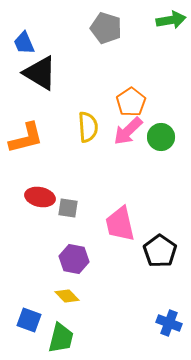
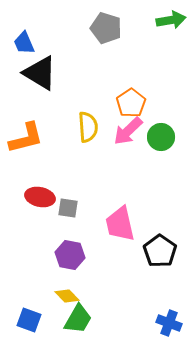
orange pentagon: moved 1 px down
purple hexagon: moved 4 px left, 4 px up
green trapezoid: moved 17 px right, 19 px up; rotated 16 degrees clockwise
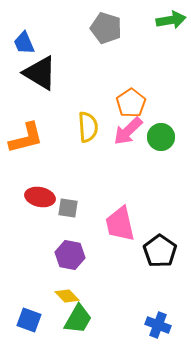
blue cross: moved 11 px left, 2 px down
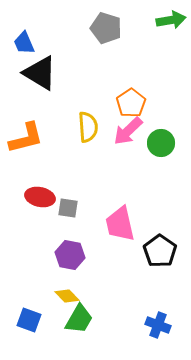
green circle: moved 6 px down
green trapezoid: moved 1 px right
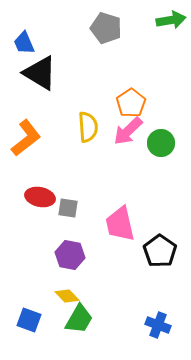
orange L-shape: rotated 24 degrees counterclockwise
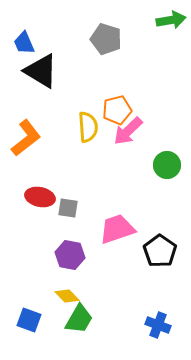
gray pentagon: moved 11 px down
black triangle: moved 1 px right, 2 px up
orange pentagon: moved 14 px left, 7 px down; rotated 20 degrees clockwise
green circle: moved 6 px right, 22 px down
pink trapezoid: moved 3 px left, 5 px down; rotated 84 degrees clockwise
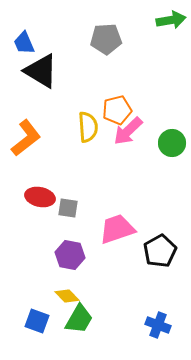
gray pentagon: rotated 20 degrees counterclockwise
green circle: moved 5 px right, 22 px up
black pentagon: rotated 8 degrees clockwise
blue square: moved 8 px right, 1 px down
